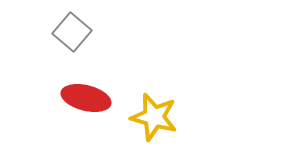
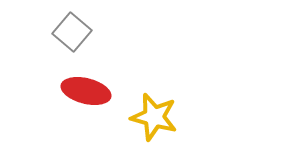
red ellipse: moved 7 px up
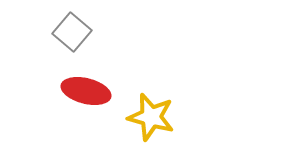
yellow star: moved 3 px left
